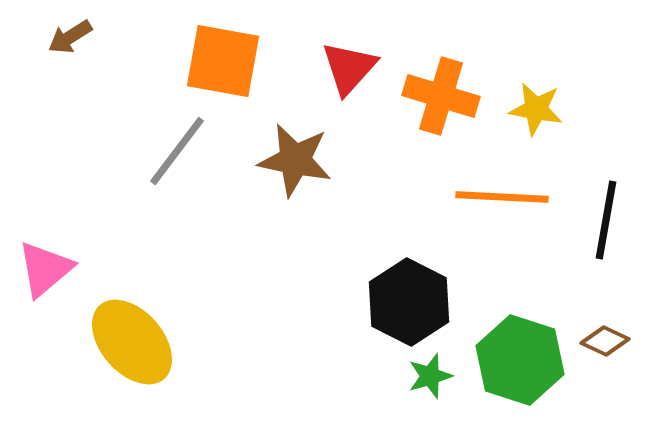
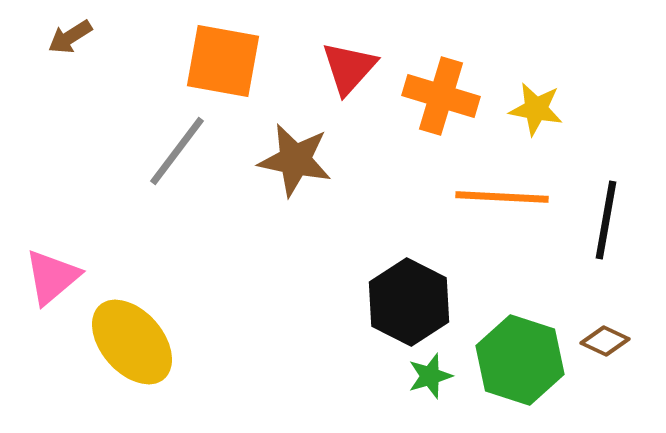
pink triangle: moved 7 px right, 8 px down
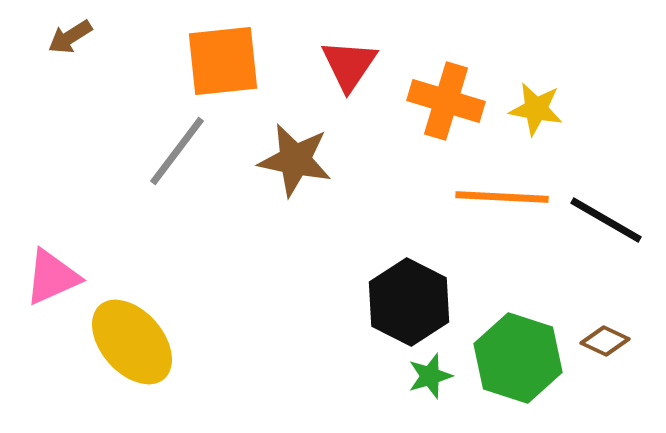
orange square: rotated 16 degrees counterclockwise
red triangle: moved 3 px up; rotated 8 degrees counterclockwise
orange cross: moved 5 px right, 5 px down
black line: rotated 70 degrees counterclockwise
pink triangle: rotated 16 degrees clockwise
green hexagon: moved 2 px left, 2 px up
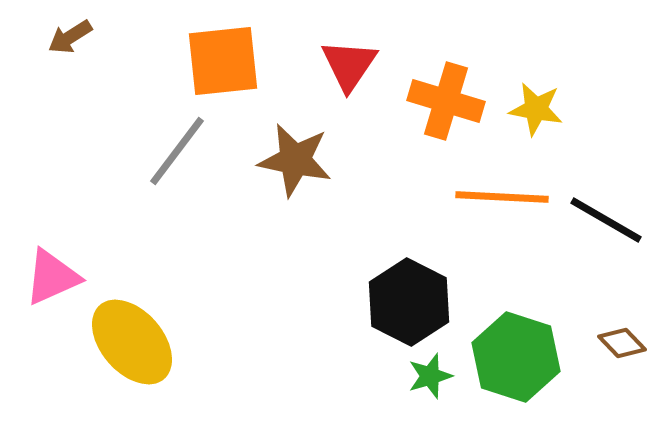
brown diamond: moved 17 px right, 2 px down; rotated 21 degrees clockwise
green hexagon: moved 2 px left, 1 px up
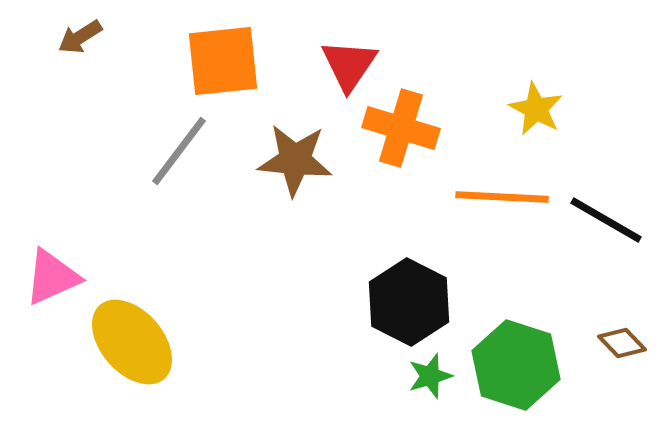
brown arrow: moved 10 px right
orange cross: moved 45 px left, 27 px down
yellow star: rotated 18 degrees clockwise
gray line: moved 2 px right
brown star: rotated 6 degrees counterclockwise
green hexagon: moved 8 px down
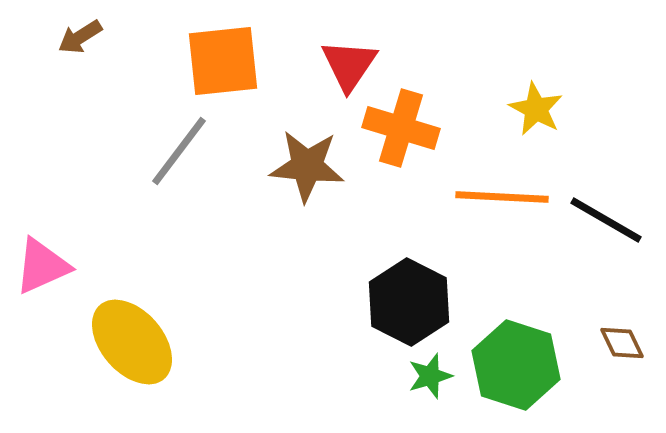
brown star: moved 12 px right, 6 px down
pink triangle: moved 10 px left, 11 px up
brown diamond: rotated 18 degrees clockwise
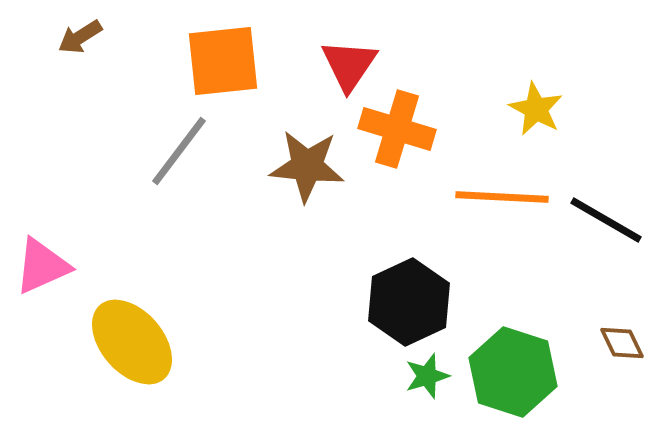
orange cross: moved 4 px left, 1 px down
black hexagon: rotated 8 degrees clockwise
green hexagon: moved 3 px left, 7 px down
green star: moved 3 px left
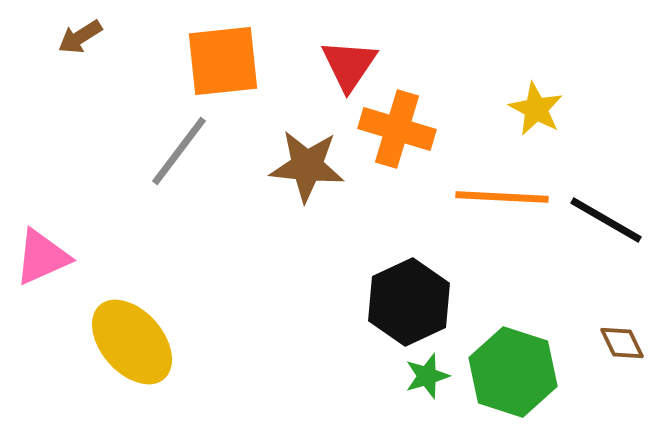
pink triangle: moved 9 px up
